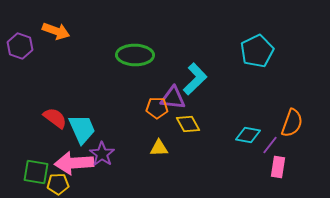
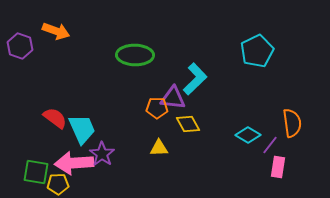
orange semicircle: rotated 28 degrees counterclockwise
cyan diamond: rotated 20 degrees clockwise
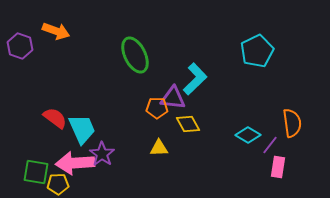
green ellipse: rotated 63 degrees clockwise
pink arrow: moved 1 px right
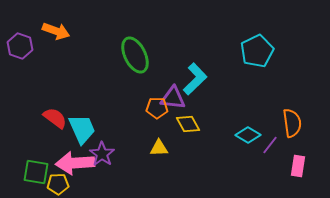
pink rectangle: moved 20 px right, 1 px up
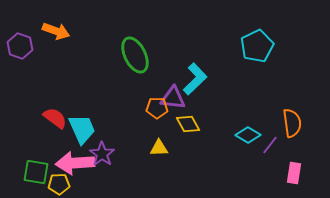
cyan pentagon: moved 5 px up
pink rectangle: moved 4 px left, 7 px down
yellow pentagon: moved 1 px right
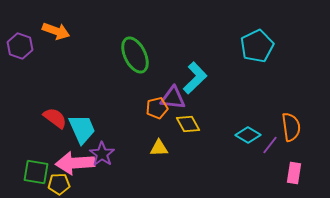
cyan L-shape: moved 1 px up
orange pentagon: rotated 15 degrees counterclockwise
orange semicircle: moved 1 px left, 4 px down
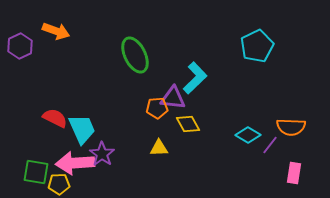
purple hexagon: rotated 15 degrees clockwise
orange pentagon: rotated 10 degrees clockwise
red semicircle: rotated 10 degrees counterclockwise
orange semicircle: rotated 100 degrees clockwise
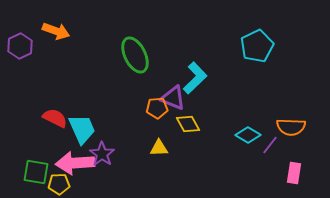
purple triangle: rotated 16 degrees clockwise
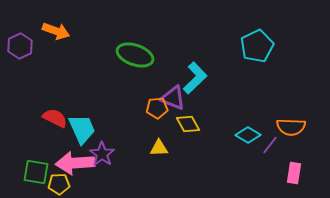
green ellipse: rotated 45 degrees counterclockwise
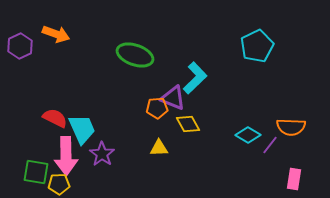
orange arrow: moved 3 px down
pink arrow: moved 9 px left, 7 px up; rotated 87 degrees counterclockwise
pink rectangle: moved 6 px down
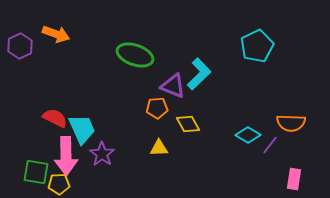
cyan L-shape: moved 4 px right, 4 px up
purple triangle: moved 12 px up
orange semicircle: moved 4 px up
